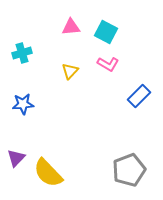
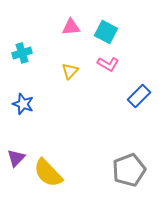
blue star: rotated 25 degrees clockwise
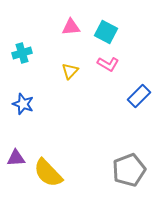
purple triangle: rotated 42 degrees clockwise
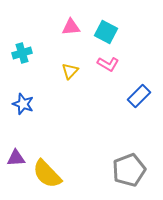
yellow semicircle: moved 1 px left, 1 px down
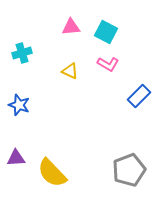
yellow triangle: rotated 48 degrees counterclockwise
blue star: moved 4 px left, 1 px down
yellow semicircle: moved 5 px right, 1 px up
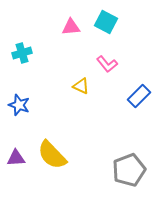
cyan square: moved 10 px up
pink L-shape: moved 1 px left; rotated 20 degrees clockwise
yellow triangle: moved 11 px right, 15 px down
yellow semicircle: moved 18 px up
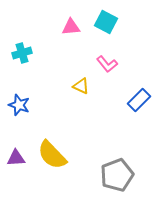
blue rectangle: moved 4 px down
gray pentagon: moved 12 px left, 5 px down
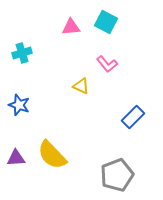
blue rectangle: moved 6 px left, 17 px down
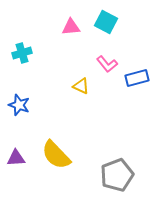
blue rectangle: moved 4 px right, 39 px up; rotated 30 degrees clockwise
yellow semicircle: moved 4 px right
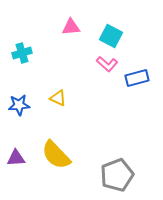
cyan square: moved 5 px right, 14 px down
pink L-shape: rotated 10 degrees counterclockwise
yellow triangle: moved 23 px left, 12 px down
blue star: rotated 25 degrees counterclockwise
